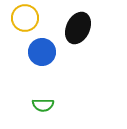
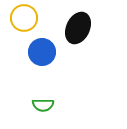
yellow circle: moved 1 px left
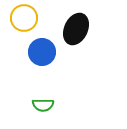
black ellipse: moved 2 px left, 1 px down
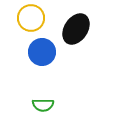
yellow circle: moved 7 px right
black ellipse: rotated 8 degrees clockwise
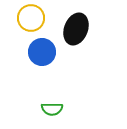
black ellipse: rotated 12 degrees counterclockwise
green semicircle: moved 9 px right, 4 px down
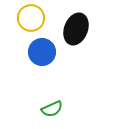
green semicircle: rotated 25 degrees counterclockwise
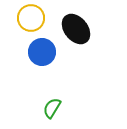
black ellipse: rotated 60 degrees counterclockwise
green semicircle: moved 1 px up; rotated 145 degrees clockwise
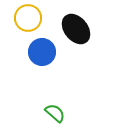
yellow circle: moved 3 px left
green semicircle: moved 3 px right, 5 px down; rotated 100 degrees clockwise
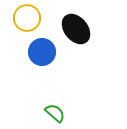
yellow circle: moved 1 px left
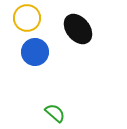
black ellipse: moved 2 px right
blue circle: moved 7 px left
